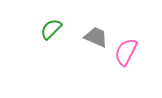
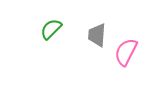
gray trapezoid: moved 1 px right, 2 px up; rotated 110 degrees counterclockwise
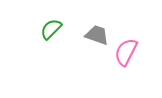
gray trapezoid: rotated 105 degrees clockwise
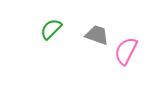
pink semicircle: moved 1 px up
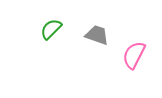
pink semicircle: moved 8 px right, 4 px down
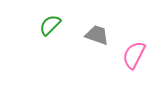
green semicircle: moved 1 px left, 4 px up
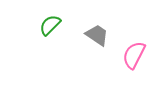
gray trapezoid: rotated 15 degrees clockwise
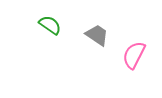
green semicircle: rotated 80 degrees clockwise
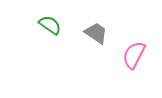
gray trapezoid: moved 1 px left, 2 px up
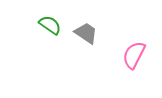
gray trapezoid: moved 10 px left
